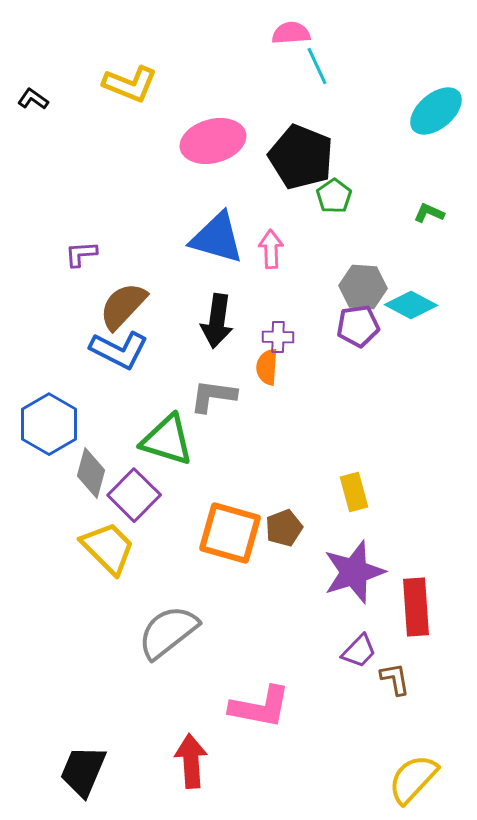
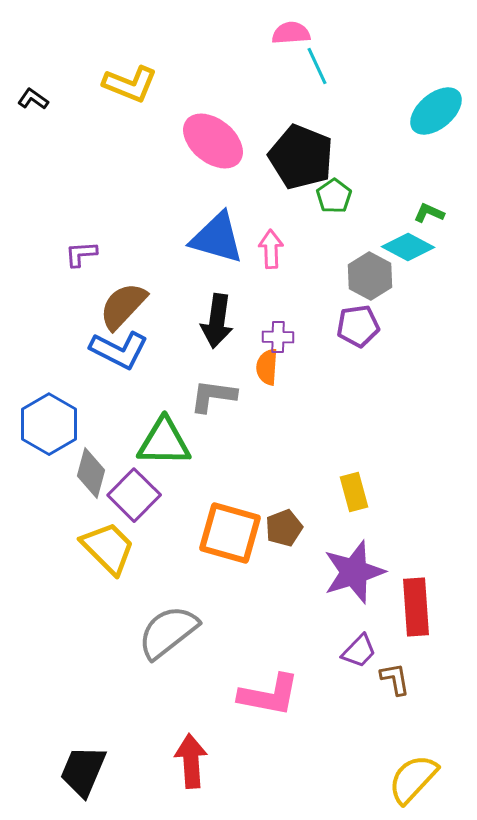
pink ellipse: rotated 54 degrees clockwise
gray hexagon: moved 7 px right, 11 px up; rotated 24 degrees clockwise
cyan diamond: moved 3 px left, 58 px up
green triangle: moved 3 px left, 2 px down; rotated 16 degrees counterclockwise
pink L-shape: moved 9 px right, 12 px up
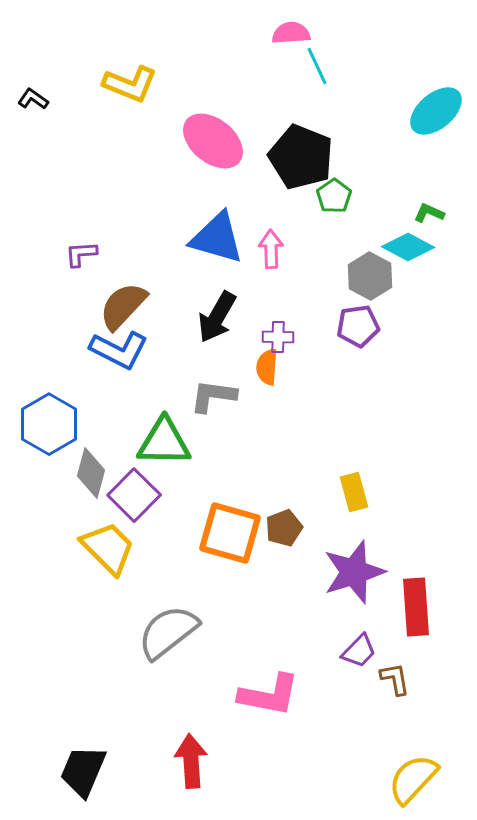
black arrow: moved 4 px up; rotated 22 degrees clockwise
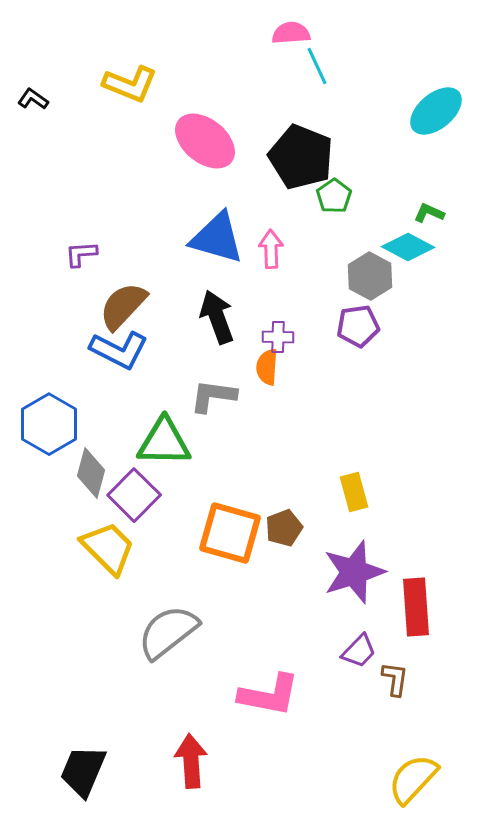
pink ellipse: moved 8 px left
black arrow: rotated 130 degrees clockwise
brown L-shape: rotated 18 degrees clockwise
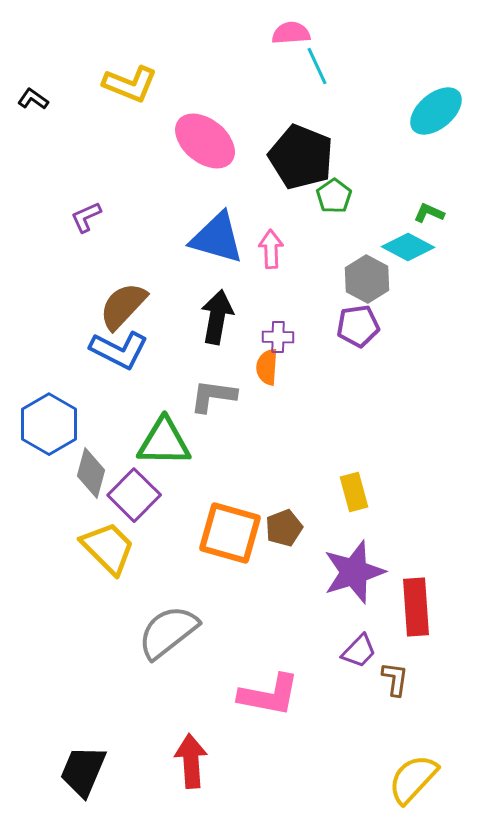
purple L-shape: moved 5 px right, 37 px up; rotated 20 degrees counterclockwise
gray hexagon: moved 3 px left, 3 px down
black arrow: rotated 30 degrees clockwise
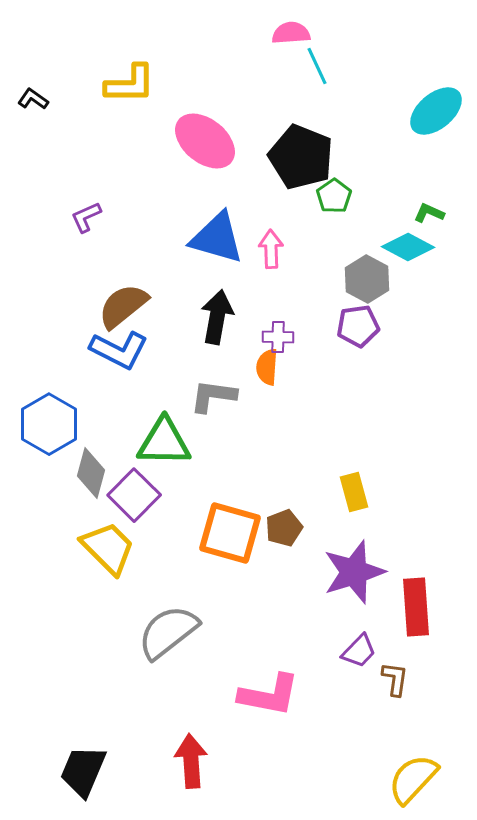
yellow L-shape: rotated 22 degrees counterclockwise
brown semicircle: rotated 8 degrees clockwise
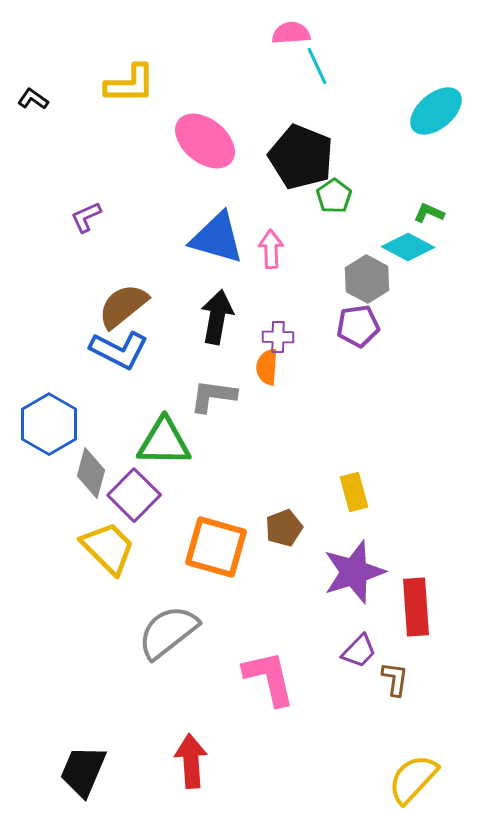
orange square: moved 14 px left, 14 px down
pink L-shape: moved 17 px up; rotated 114 degrees counterclockwise
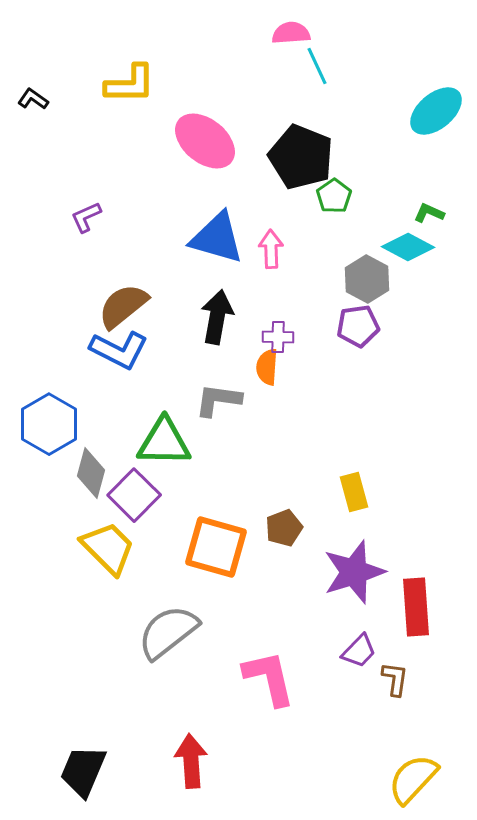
gray L-shape: moved 5 px right, 4 px down
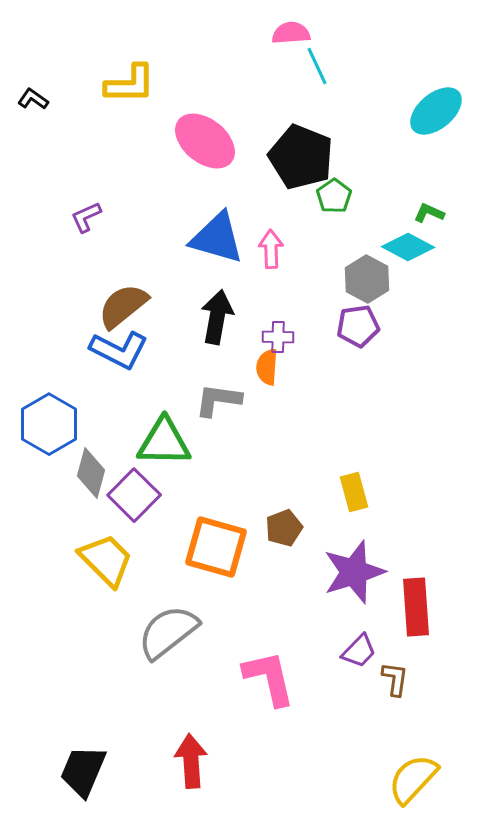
yellow trapezoid: moved 2 px left, 12 px down
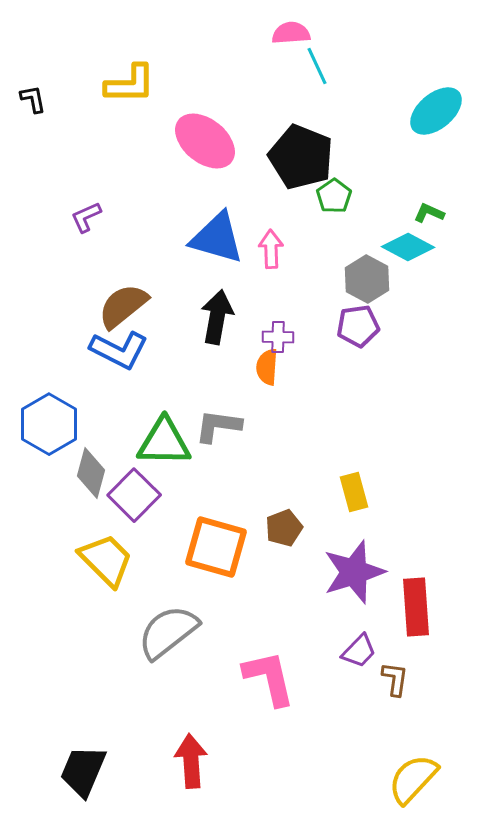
black L-shape: rotated 44 degrees clockwise
gray L-shape: moved 26 px down
